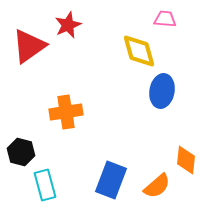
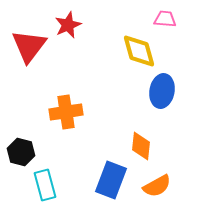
red triangle: rotated 18 degrees counterclockwise
orange diamond: moved 45 px left, 14 px up
orange semicircle: rotated 12 degrees clockwise
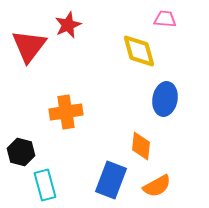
blue ellipse: moved 3 px right, 8 px down
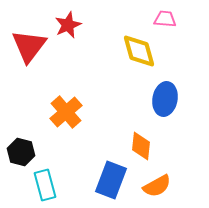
orange cross: rotated 32 degrees counterclockwise
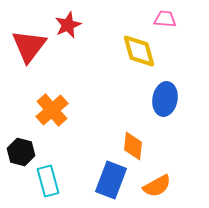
orange cross: moved 14 px left, 2 px up
orange diamond: moved 8 px left
cyan rectangle: moved 3 px right, 4 px up
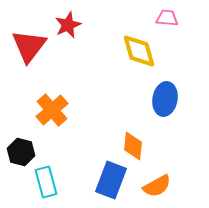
pink trapezoid: moved 2 px right, 1 px up
cyan rectangle: moved 2 px left, 1 px down
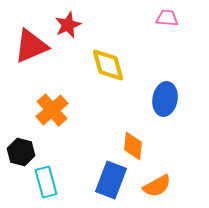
red triangle: moved 2 px right; rotated 30 degrees clockwise
yellow diamond: moved 31 px left, 14 px down
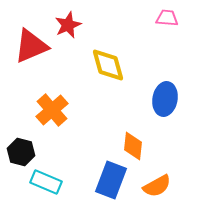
cyan rectangle: rotated 52 degrees counterclockwise
